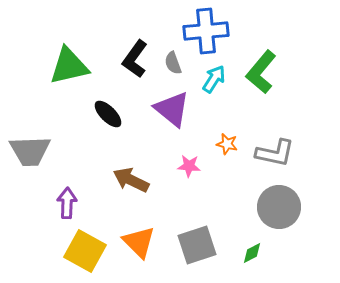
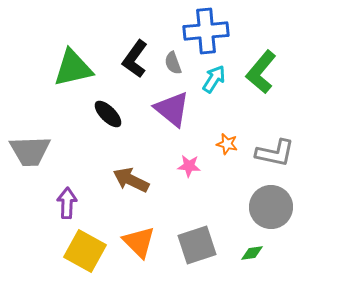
green triangle: moved 4 px right, 2 px down
gray circle: moved 8 px left
green diamond: rotated 20 degrees clockwise
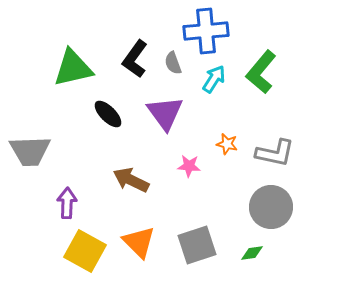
purple triangle: moved 7 px left, 4 px down; rotated 15 degrees clockwise
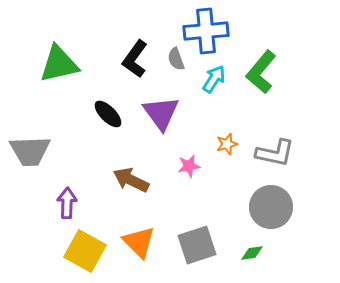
gray semicircle: moved 3 px right, 4 px up
green triangle: moved 14 px left, 4 px up
purple triangle: moved 4 px left
orange star: rotated 30 degrees counterclockwise
pink star: rotated 15 degrees counterclockwise
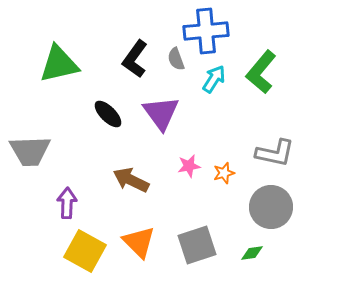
orange star: moved 3 px left, 29 px down
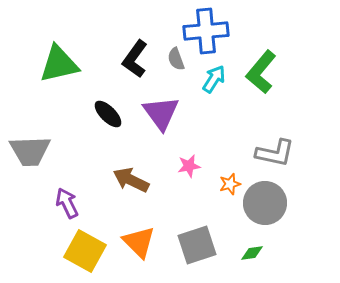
orange star: moved 6 px right, 11 px down
purple arrow: rotated 28 degrees counterclockwise
gray circle: moved 6 px left, 4 px up
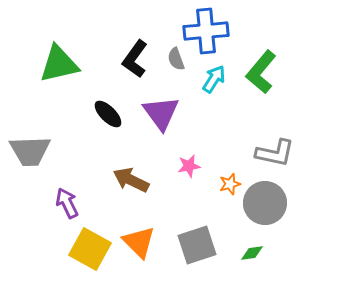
yellow square: moved 5 px right, 2 px up
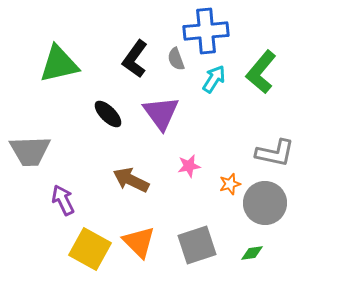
purple arrow: moved 4 px left, 3 px up
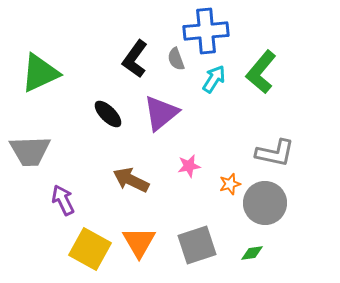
green triangle: moved 19 px left, 9 px down; rotated 12 degrees counterclockwise
purple triangle: rotated 27 degrees clockwise
orange triangle: rotated 15 degrees clockwise
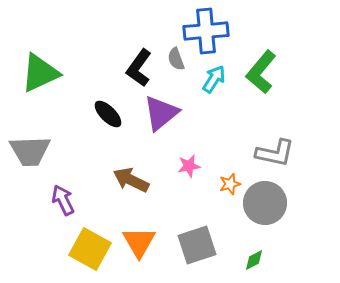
black L-shape: moved 4 px right, 9 px down
green diamond: moved 2 px right, 7 px down; rotated 20 degrees counterclockwise
